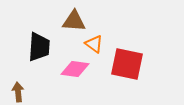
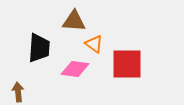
black trapezoid: moved 1 px down
red square: rotated 12 degrees counterclockwise
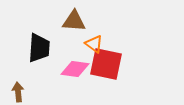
red square: moved 21 px left; rotated 12 degrees clockwise
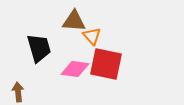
orange triangle: moved 2 px left, 8 px up; rotated 12 degrees clockwise
black trapezoid: rotated 20 degrees counterclockwise
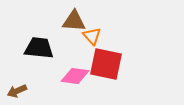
black trapezoid: rotated 68 degrees counterclockwise
pink diamond: moved 7 px down
brown arrow: moved 1 px left, 1 px up; rotated 108 degrees counterclockwise
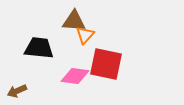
orange triangle: moved 7 px left, 1 px up; rotated 24 degrees clockwise
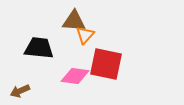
brown arrow: moved 3 px right
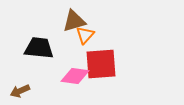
brown triangle: rotated 20 degrees counterclockwise
red square: moved 5 px left; rotated 16 degrees counterclockwise
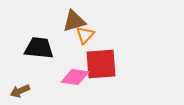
pink diamond: moved 1 px down
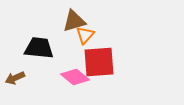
red square: moved 2 px left, 2 px up
pink diamond: rotated 32 degrees clockwise
brown arrow: moved 5 px left, 13 px up
